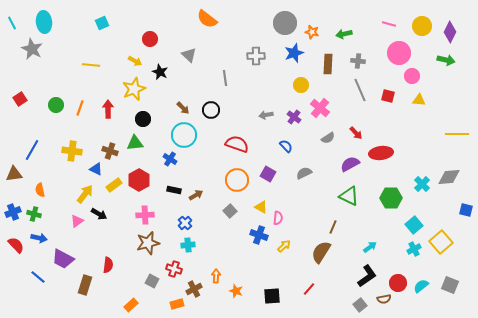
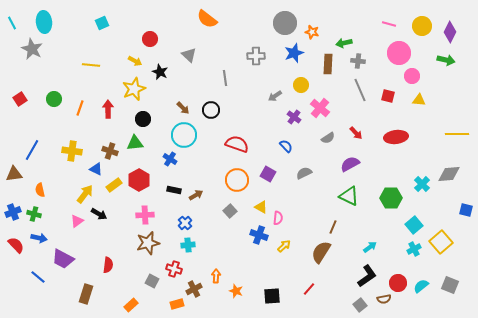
green arrow at (344, 34): moved 9 px down
green circle at (56, 105): moved 2 px left, 6 px up
gray arrow at (266, 115): moved 9 px right, 19 px up; rotated 24 degrees counterclockwise
red ellipse at (381, 153): moved 15 px right, 16 px up
gray diamond at (449, 177): moved 3 px up
brown rectangle at (85, 285): moved 1 px right, 9 px down
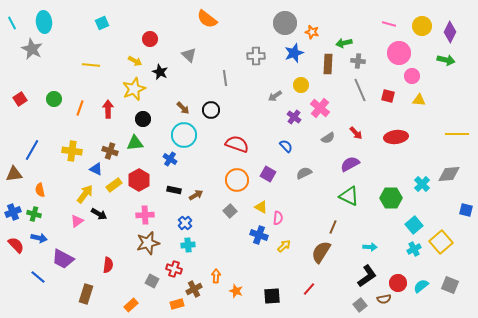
cyan arrow at (370, 247): rotated 40 degrees clockwise
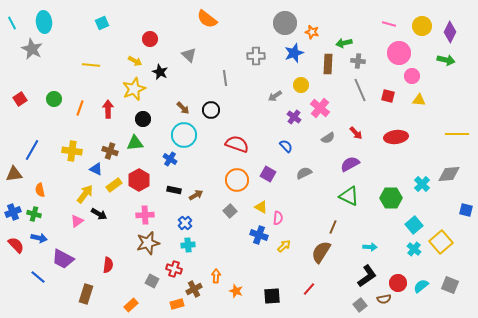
cyan cross at (414, 249): rotated 24 degrees counterclockwise
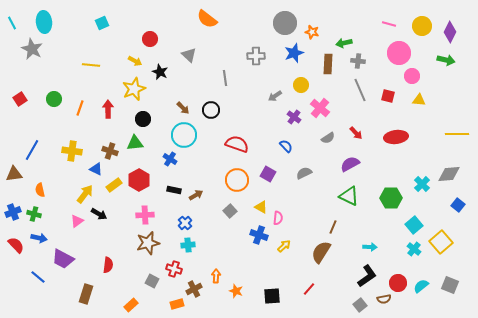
blue square at (466, 210): moved 8 px left, 5 px up; rotated 24 degrees clockwise
